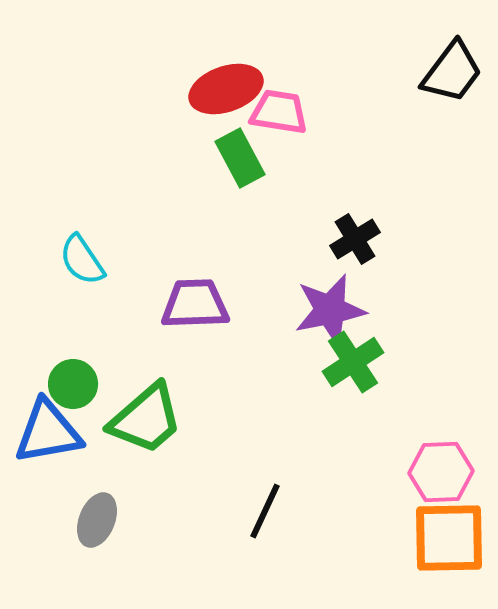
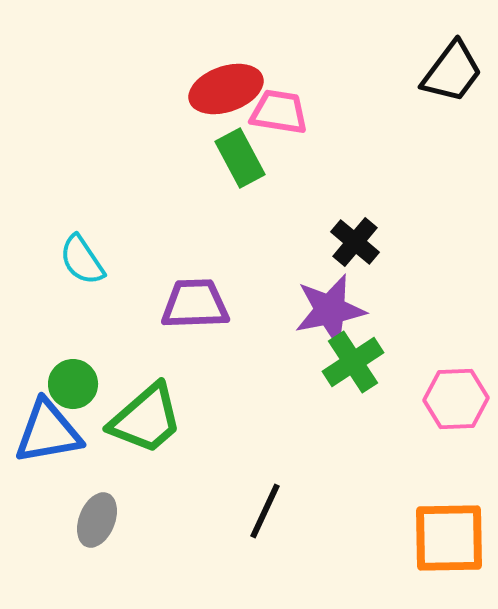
black cross: moved 3 px down; rotated 18 degrees counterclockwise
pink hexagon: moved 15 px right, 73 px up
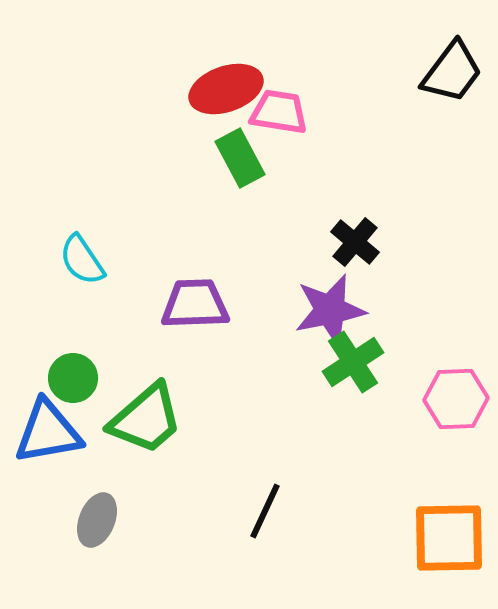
green circle: moved 6 px up
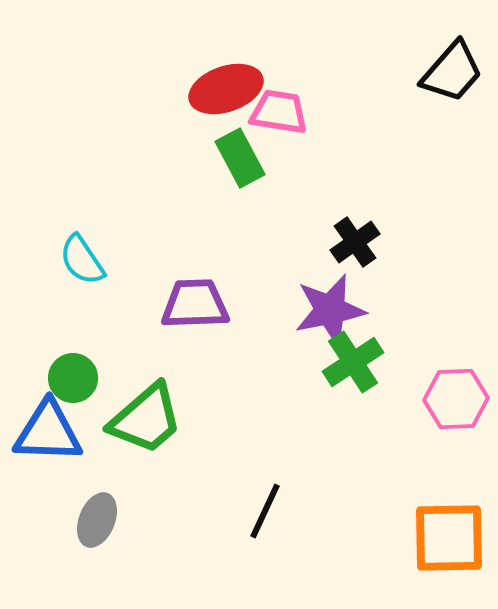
black trapezoid: rotated 4 degrees clockwise
black cross: rotated 15 degrees clockwise
blue triangle: rotated 12 degrees clockwise
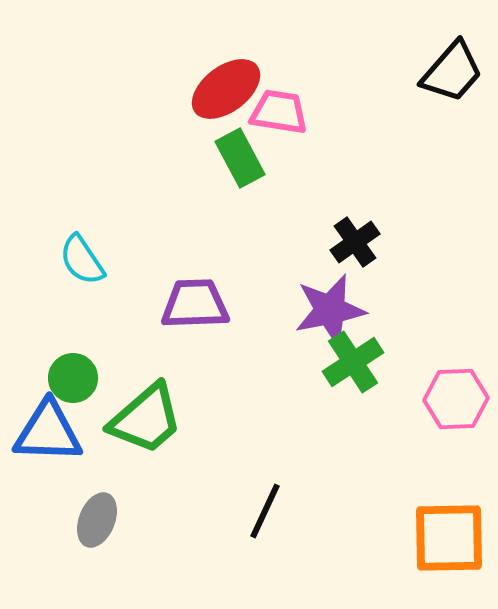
red ellipse: rotated 18 degrees counterclockwise
